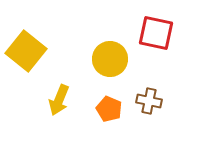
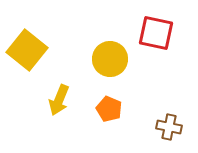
yellow square: moved 1 px right, 1 px up
brown cross: moved 20 px right, 26 px down
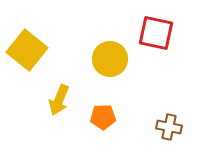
orange pentagon: moved 6 px left, 8 px down; rotated 25 degrees counterclockwise
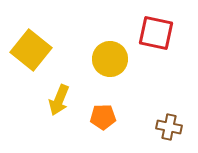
yellow square: moved 4 px right
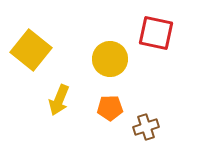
orange pentagon: moved 7 px right, 9 px up
brown cross: moved 23 px left; rotated 30 degrees counterclockwise
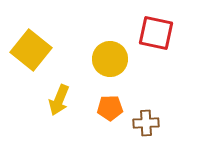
brown cross: moved 4 px up; rotated 15 degrees clockwise
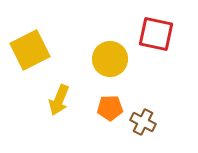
red square: moved 1 px down
yellow square: moved 1 px left; rotated 24 degrees clockwise
brown cross: moved 3 px left, 1 px up; rotated 30 degrees clockwise
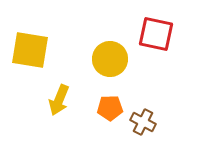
yellow square: rotated 36 degrees clockwise
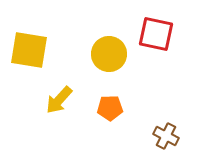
yellow square: moved 1 px left
yellow circle: moved 1 px left, 5 px up
yellow arrow: rotated 20 degrees clockwise
brown cross: moved 23 px right, 14 px down
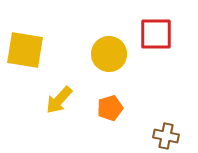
red square: rotated 12 degrees counterclockwise
yellow square: moved 4 px left
orange pentagon: rotated 15 degrees counterclockwise
brown cross: rotated 15 degrees counterclockwise
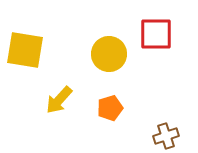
brown cross: rotated 30 degrees counterclockwise
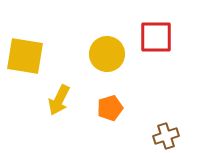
red square: moved 3 px down
yellow square: moved 6 px down
yellow circle: moved 2 px left
yellow arrow: rotated 16 degrees counterclockwise
